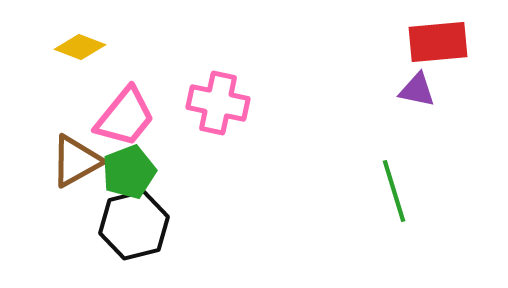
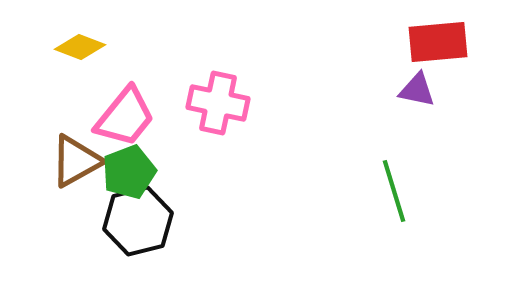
black hexagon: moved 4 px right, 4 px up
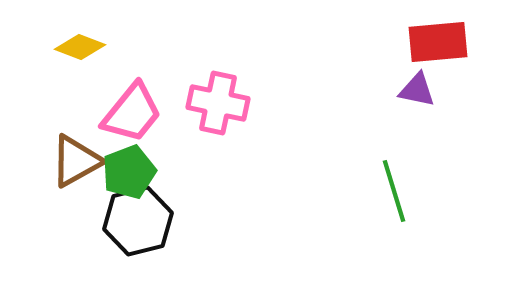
pink trapezoid: moved 7 px right, 4 px up
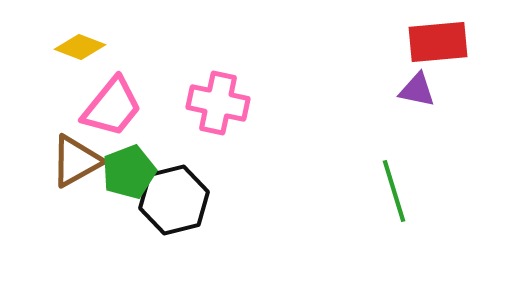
pink trapezoid: moved 20 px left, 6 px up
black hexagon: moved 36 px right, 21 px up
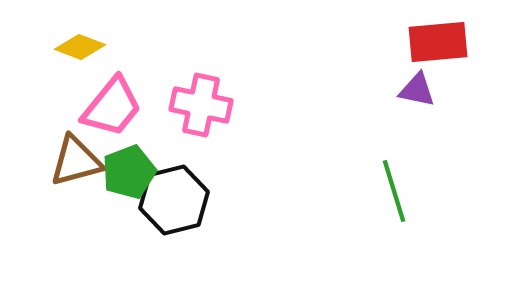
pink cross: moved 17 px left, 2 px down
brown triangle: rotated 14 degrees clockwise
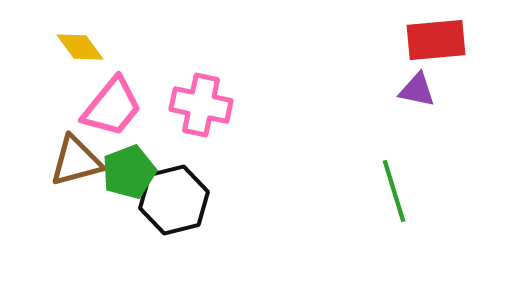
red rectangle: moved 2 px left, 2 px up
yellow diamond: rotated 33 degrees clockwise
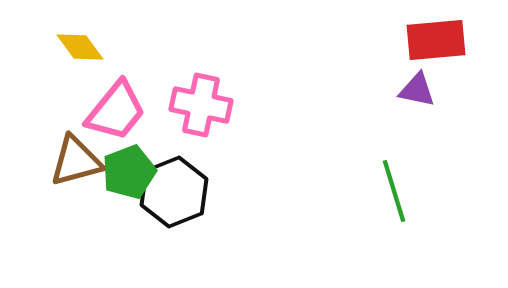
pink trapezoid: moved 4 px right, 4 px down
black hexagon: moved 8 px up; rotated 8 degrees counterclockwise
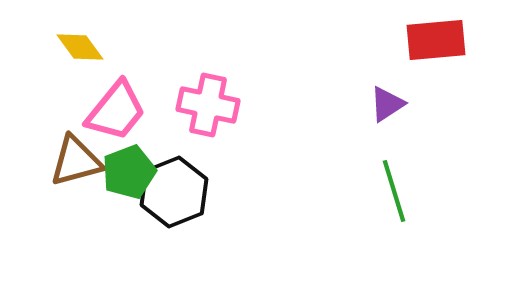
purple triangle: moved 30 px left, 14 px down; rotated 45 degrees counterclockwise
pink cross: moved 7 px right
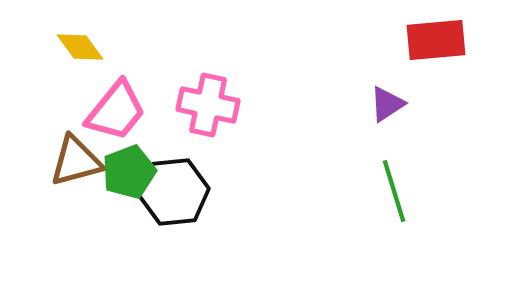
black hexagon: rotated 16 degrees clockwise
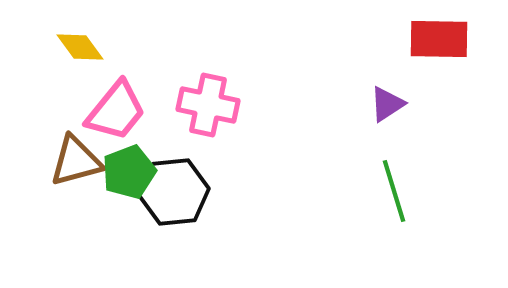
red rectangle: moved 3 px right, 1 px up; rotated 6 degrees clockwise
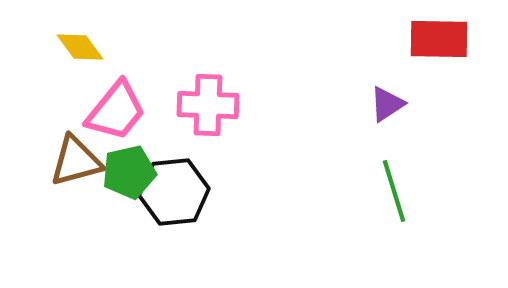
pink cross: rotated 10 degrees counterclockwise
green pentagon: rotated 8 degrees clockwise
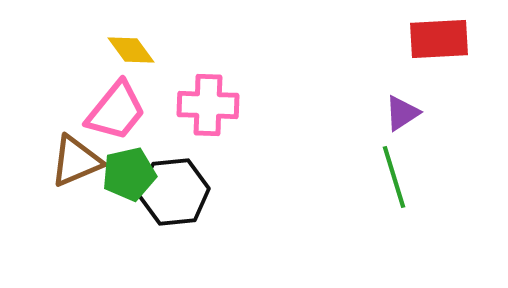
red rectangle: rotated 4 degrees counterclockwise
yellow diamond: moved 51 px right, 3 px down
purple triangle: moved 15 px right, 9 px down
brown triangle: rotated 8 degrees counterclockwise
green pentagon: moved 2 px down
green line: moved 14 px up
